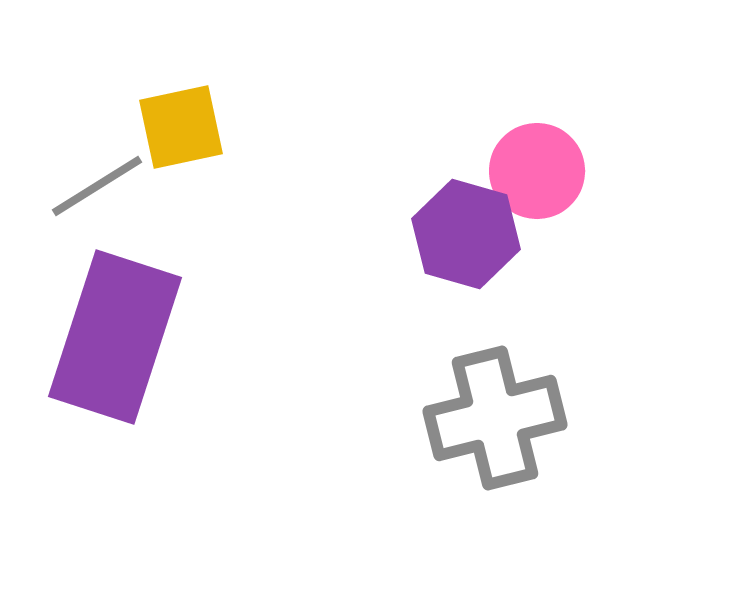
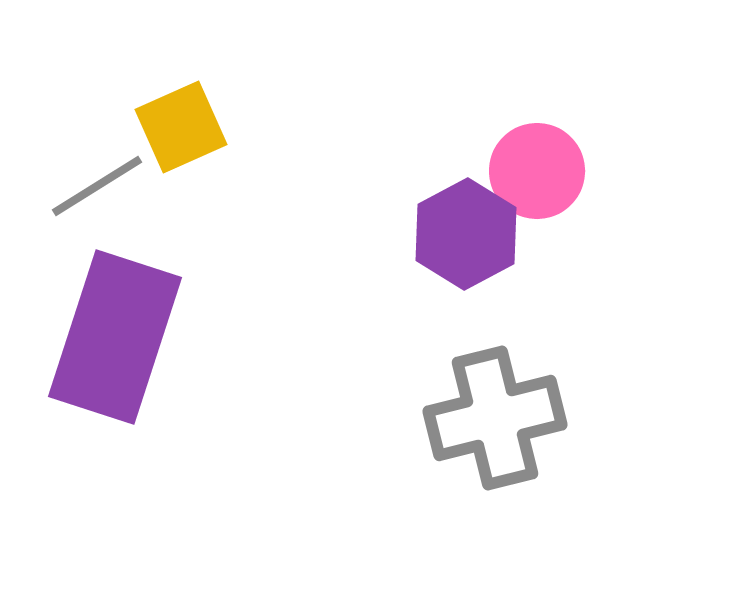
yellow square: rotated 12 degrees counterclockwise
purple hexagon: rotated 16 degrees clockwise
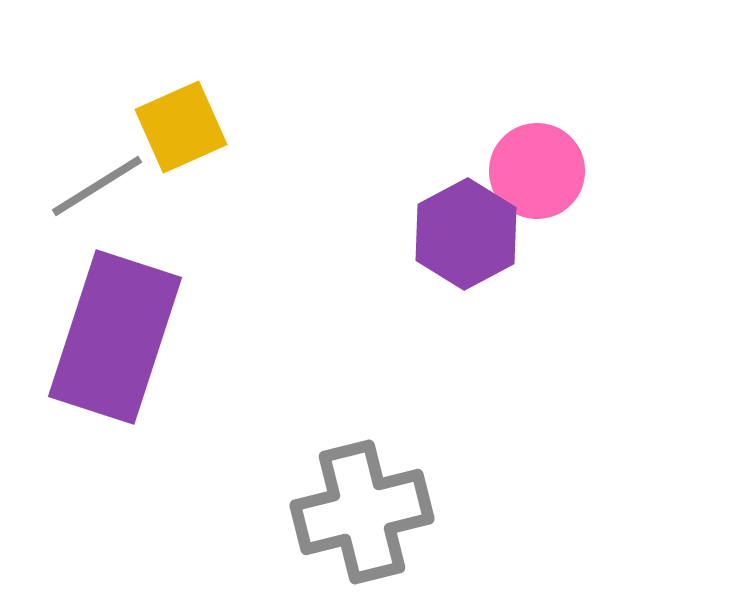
gray cross: moved 133 px left, 94 px down
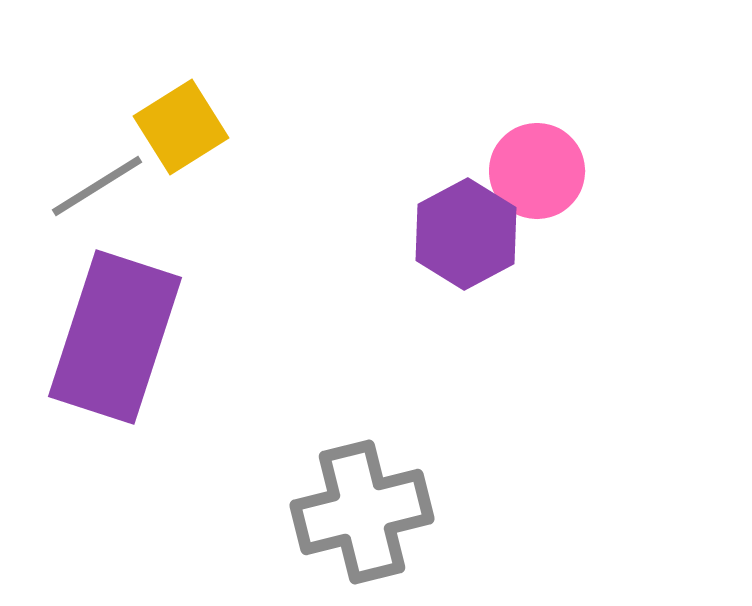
yellow square: rotated 8 degrees counterclockwise
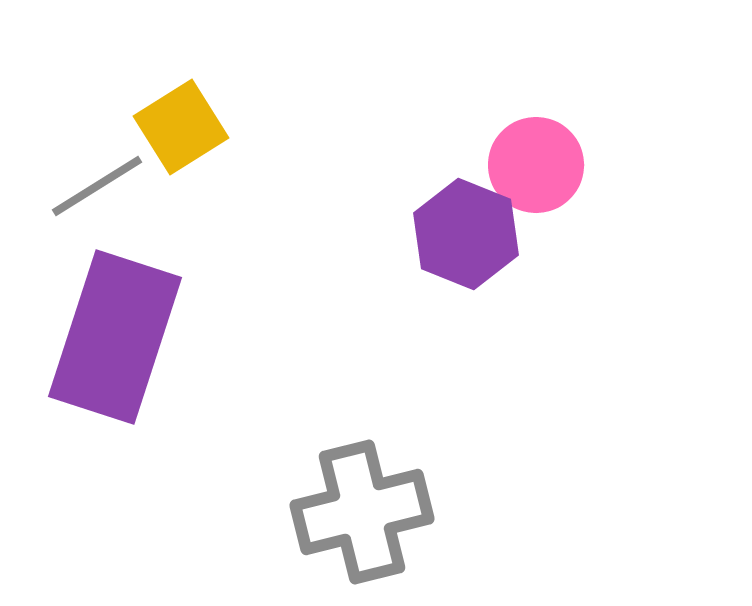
pink circle: moved 1 px left, 6 px up
purple hexagon: rotated 10 degrees counterclockwise
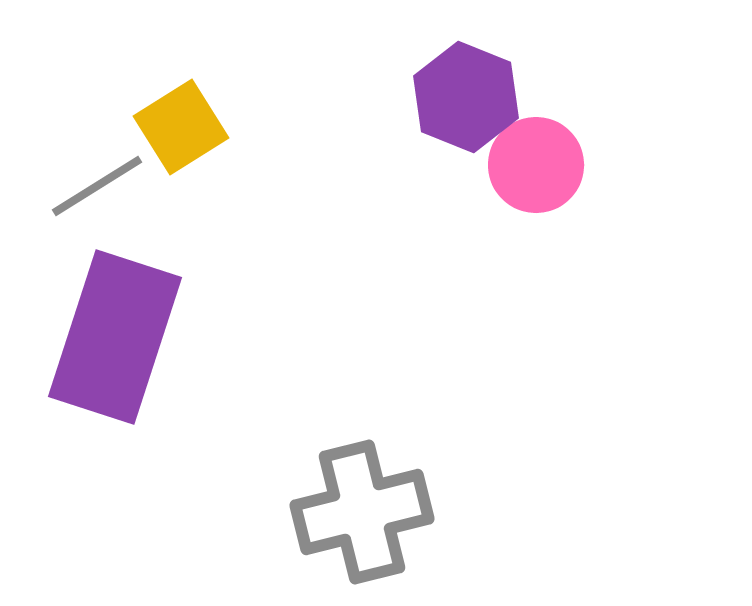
purple hexagon: moved 137 px up
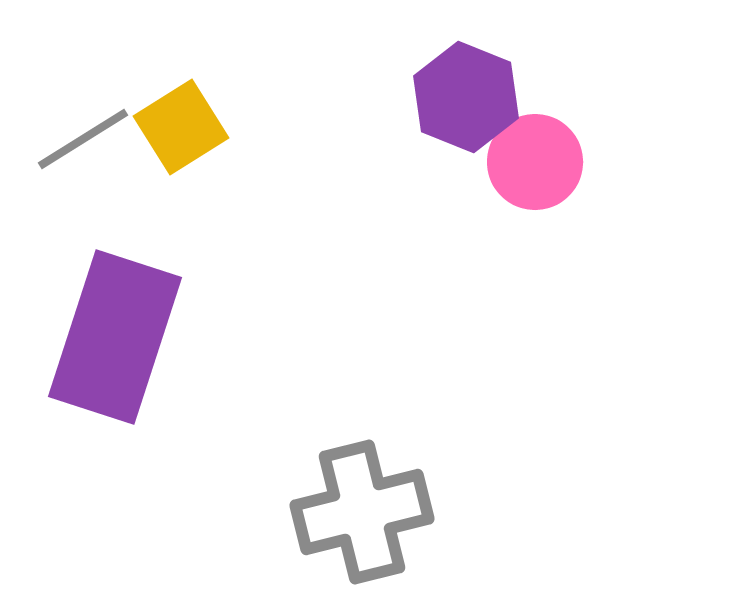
pink circle: moved 1 px left, 3 px up
gray line: moved 14 px left, 47 px up
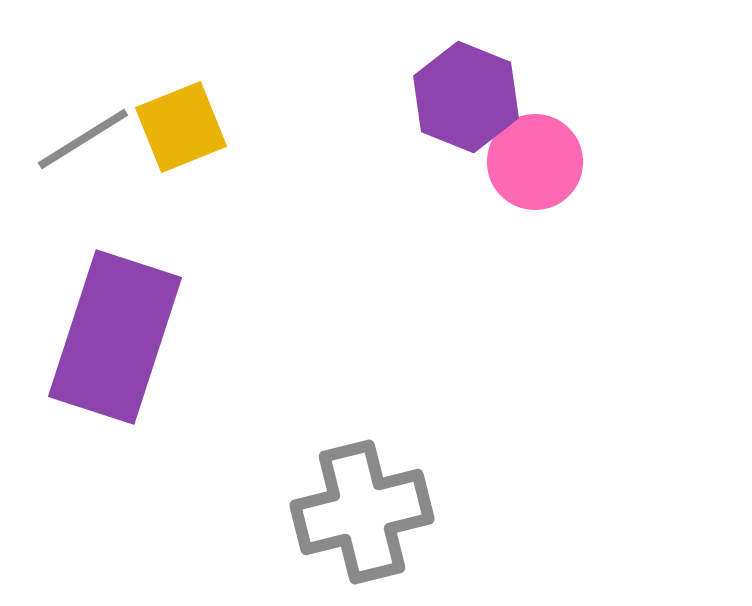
yellow square: rotated 10 degrees clockwise
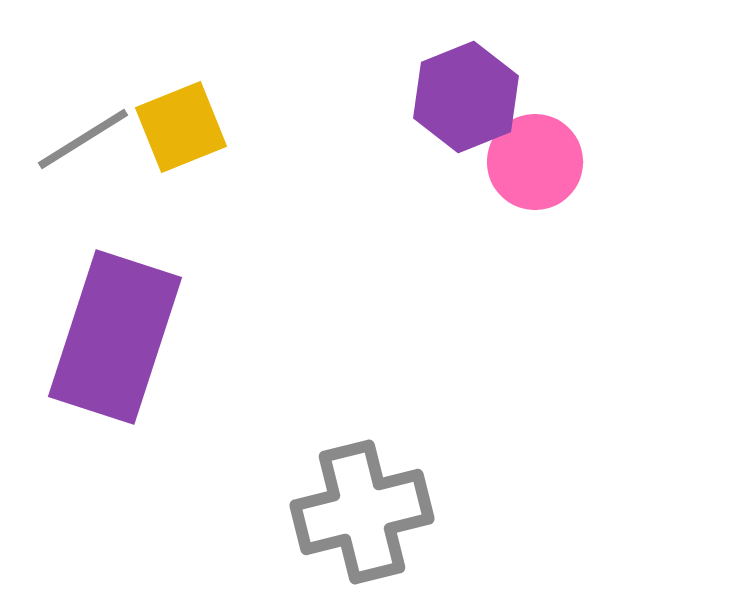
purple hexagon: rotated 16 degrees clockwise
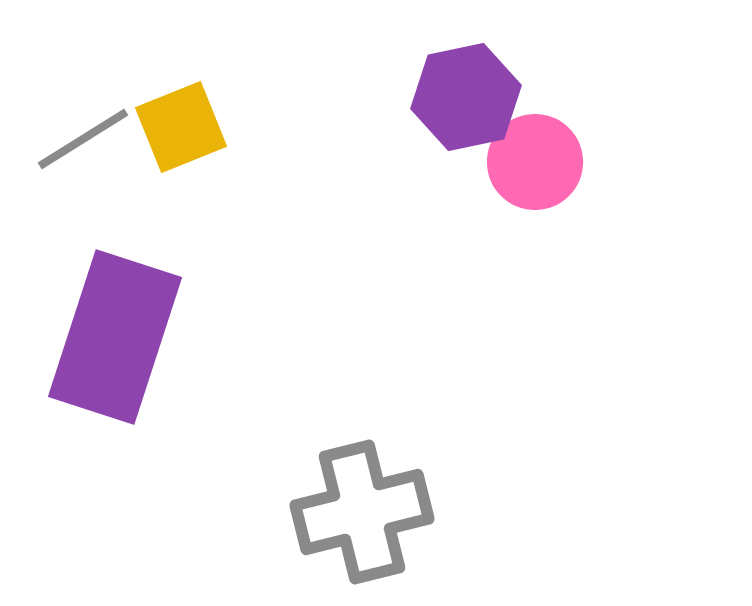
purple hexagon: rotated 10 degrees clockwise
